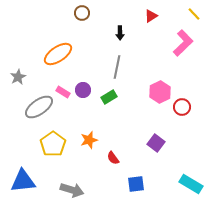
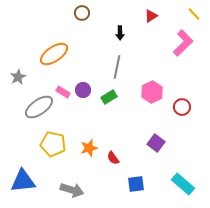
orange ellipse: moved 4 px left
pink hexagon: moved 8 px left
orange star: moved 8 px down
yellow pentagon: rotated 25 degrees counterclockwise
cyan rectangle: moved 8 px left; rotated 10 degrees clockwise
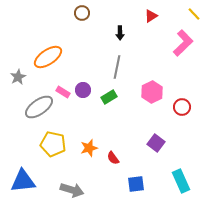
orange ellipse: moved 6 px left, 3 px down
cyan rectangle: moved 2 px left, 3 px up; rotated 25 degrees clockwise
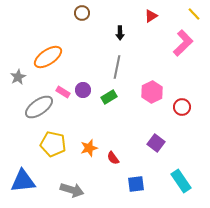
cyan rectangle: rotated 10 degrees counterclockwise
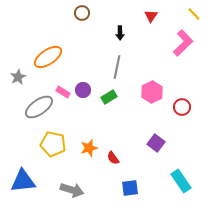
red triangle: rotated 24 degrees counterclockwise
blue square: moved 6 px left, 4 px down
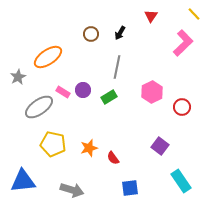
brown circle: moved 9 px right, 21 px down
black arrow: rotated 32 degrees clockwise
purple square: moved 4 px right, 3 px down
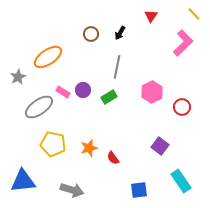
blue square: moved 9 px right, 2 px down
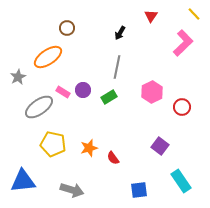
brown circle: moved 24 px left, 6 px up
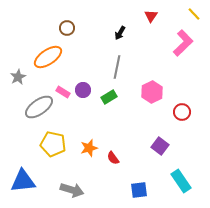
red circle: moved 5 px down
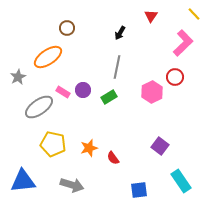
red circle: moved 7 px left, 35 px up
gray arrow: moved 5 px up
